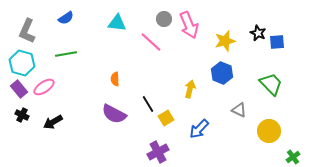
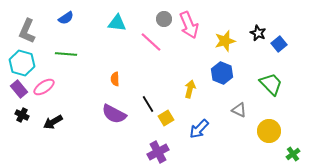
blue square: moved 2 px right, 2 px down; rotated 35 degrees counterclockwise
green line: rotated 15 degrees clockwise
green cross: moved 3 px up
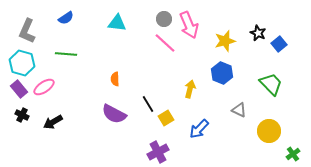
pink line: moved 14 px right, 1 px down
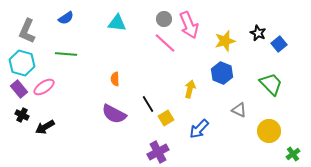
black arrow: moved 8 px left, 5 px down
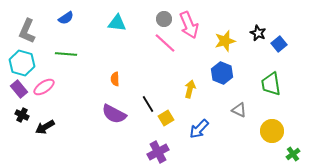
green trapezoid: rotated 145 degrees counterclockwise
yellow circle: moved 3 px right
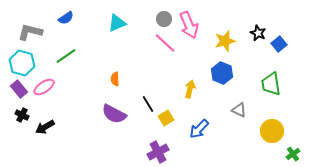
cyan triangle: rotated 30 degrees counterclockwise
gray L-shape: moved 3 px right, 1 px down; rotated 80 degrees clockwise
green line: moved 2 px down; rotated 40 degrees counterclockwise
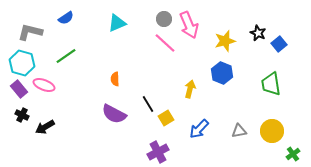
pink ellipse: moved 2 px up; rotated 55 degrees clockwise
gray triangle: moved 21 px down; rotated 35 degrees counterclockwise
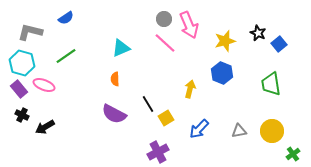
cyan triangle: moved 4 px right, 25 px down
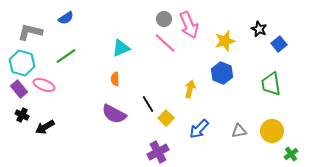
black star: moved 1 px right, 4 px up
yellow square: rotated 14 degrees counterclockwise
green cross: moved 2 px left
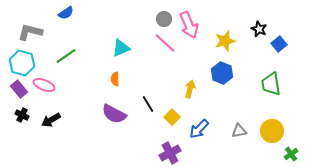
blue semicircle: moved 5 px up
yellow square: moved 6 px right, 1 px up
black arrow: moved 6 px right, 7 px up
purple cross: moved 12 px right, 1 px down
